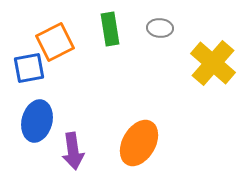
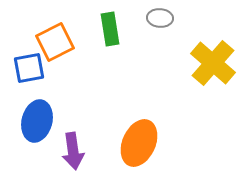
gray ellipse: moved 10 px up
orange ellipse: rotated 6 degrees counterclockwise
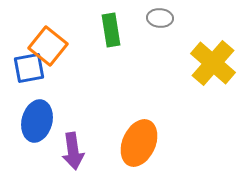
green rectangle: moved 1 px right, 1 px down
orange square: moved 7 px left, 4 px down; rotated 24 degrees counterclockwise
